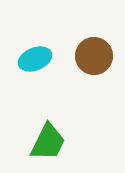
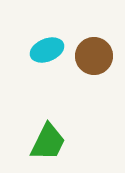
cyan ellipse: moved 12 px right, 9 px up
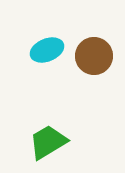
green trapezoid: rotated 147 degrees counterclockwise
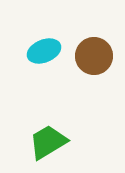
cyan ellipse: moved 3 px left, 1 px down
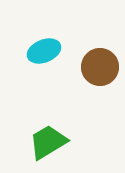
brown circle: moved 6 px right, 11 px down
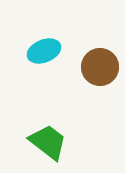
green trapezoid: rotated 69 degrees clockwise
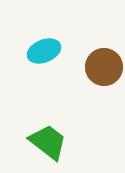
brown circle: moved 4 px right
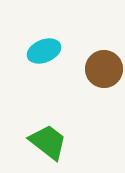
brown circle: moved 2 px down
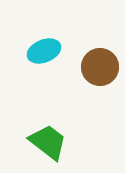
brown circle: moved 4 px left, 2 px up
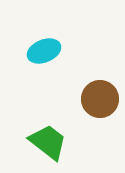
brown circle: moved 32 px down
